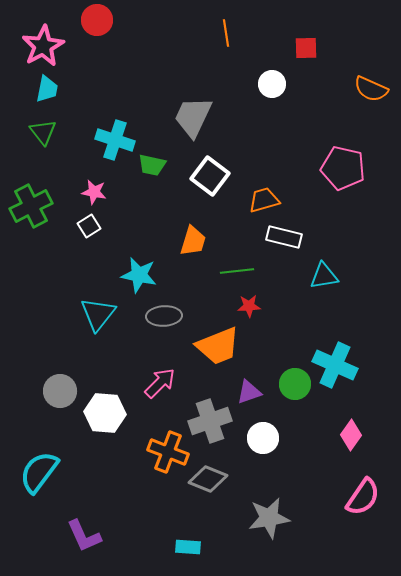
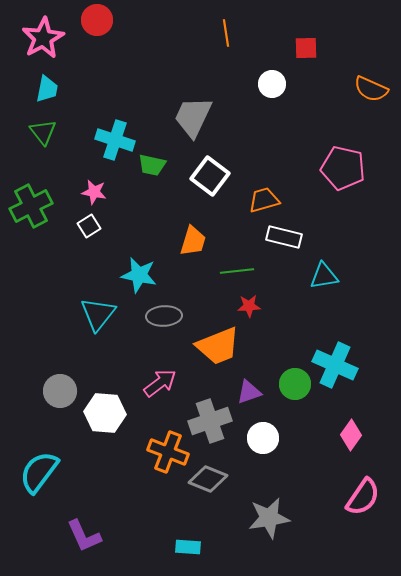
pink star at (43, 46): moved 8 px up
pink arrow at (160, 383): rotated 8 degrees clockwise
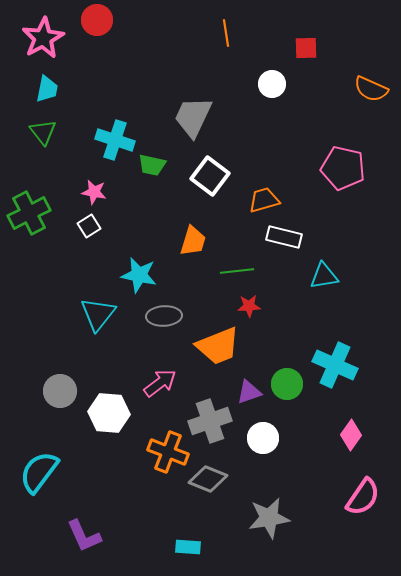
green cross at (31, 206): moved 2 px left, 7 px down
green circle at (295, 384): moved 8 px left
white hexagon at (105, 413): moved 4 px right
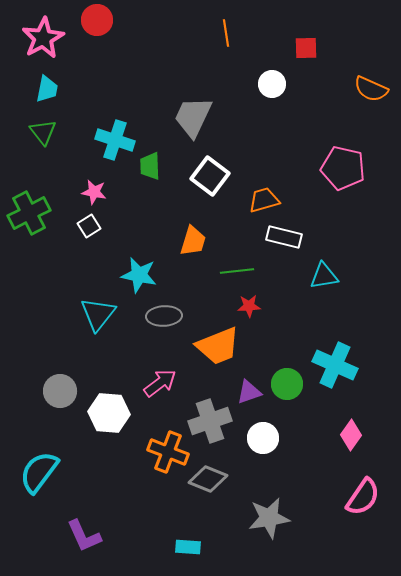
green trapezoid at (152, 165): moved 2 px left, 1 px down; rotated 76 degrees clockwise
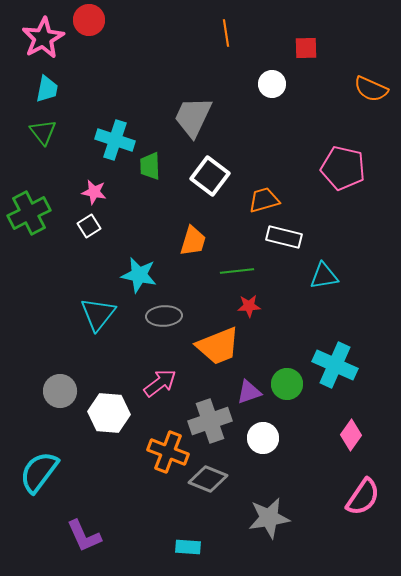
red circle at (97, 20): moved 8 px left
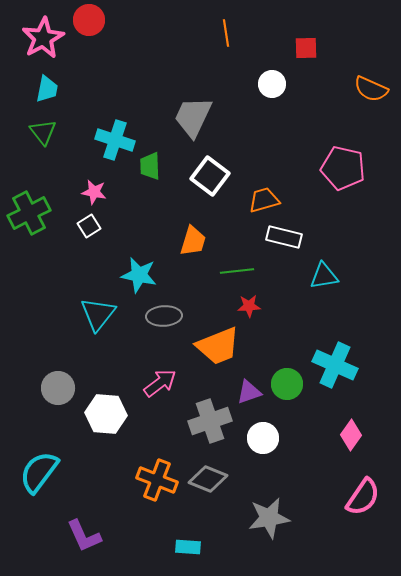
gray circle at (60, 391): moved 2 px left, 3 px up
white hexagon at (109, 413): moved 3 px left, 1 px down
orange cross at (168, 452): moved 11 px left, 28 px down
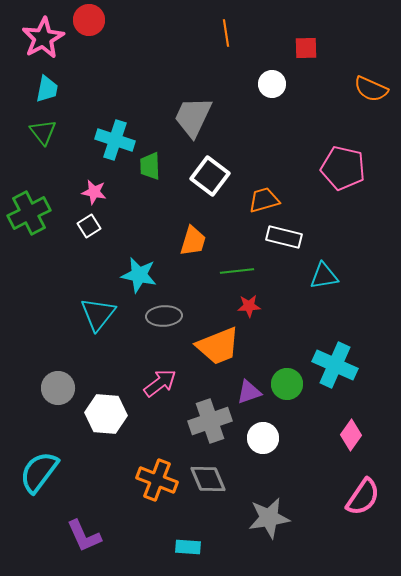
gray diamond at (208, 479): rotated 45 degrees clockwise
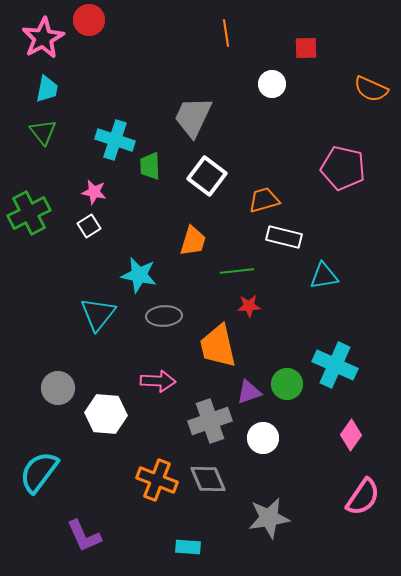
white square at (210, 176): moved 3 px left
orange trapezoid at (218, 346): rotated 99 degrees clockwise
pink arrow at (160, 383): moved 2 px left, 2 px up; rotated 40 degrees clockwise
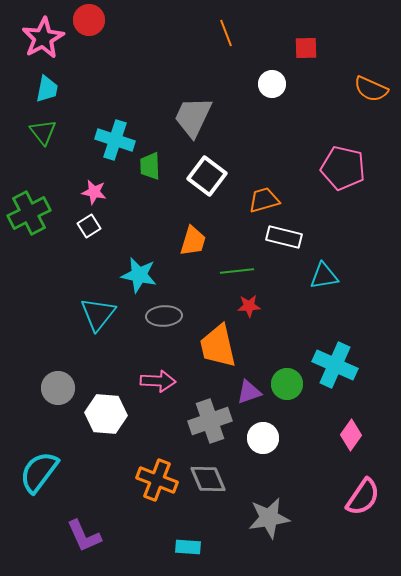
orange line at (226, 33): rotated 12 degrees counterclockwise
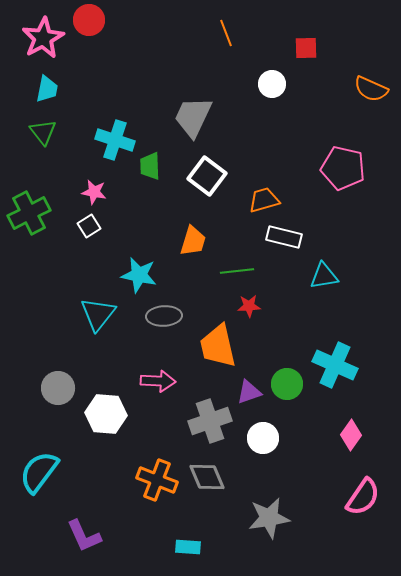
gray diamond at (208, 479): moved 1 px left, 2 px up
